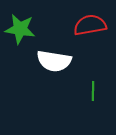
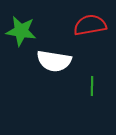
green star: moved 1 px right, 2 px down
green line: moved 1 px left, 5 px up
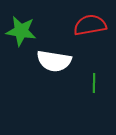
green line: moved 2 px right, 3 px up
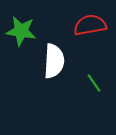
white semicircle: rotated 96 degrees counterclockwise
green line: rotated 36 degrees counterclockwise
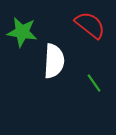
red semicircle: rotated 48 degrees clockwise
green star: moved 1 px right, 1 px down
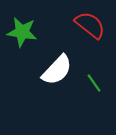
white semicircle: moved 3 px right, 9 px down; rotated 40 degrees clockwise
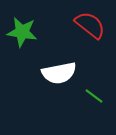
white semicircle: moved 2 px right, 3 px down; rotated 36 degrees clockwise
green line: moved 13 px down; rotated 18 degrees counterclockwise
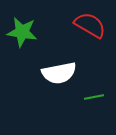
red semicircle: rotated 8 degrees counterclockwise
green line: moved 1 px down; rotated 48 degrees counterclockwise
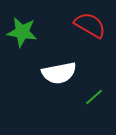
green line: rotated 30 degrees counterclockwise
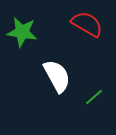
red semicircle: moved 3 px left, 1 px up
white semicircle: moved 2 px left, 3 px down; rotated 108 degrees counterclockwise
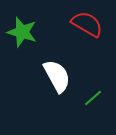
green star: rotated 8 degrees clockwise
green line: moved 1 px left, 1 px down
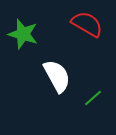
green star: moved 1 px right, 2 px down
